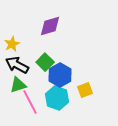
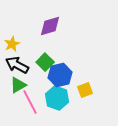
blue hexagon: rotated 15 degrees clockwise
green triangle: rotated 12 degrees counterclockwise
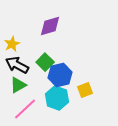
pink line: moved 5 px left, 7 px down; rotated 75 degrees clockwise
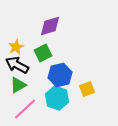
yellow star: moved 4 px right, 3 px down
green square: moved 2 px left, 9 px up; rotated 18 degrees clockwise
yellow square: moved 2 px right, 1 px up
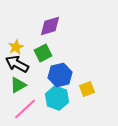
black arrow: moved 1 px up
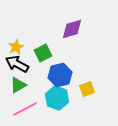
purple diamond: moved 22 px right, 3 px down
pink line: rotated 15 degrees clockwise
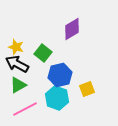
purple diamond: rotated 15 degrees counterclockwise
yellow star: rotated 28 degrees counterclockwise
green square: rotated 24 degrees counterclockwise
